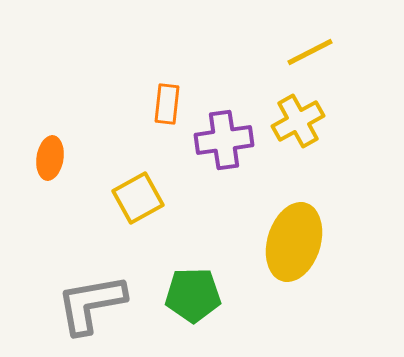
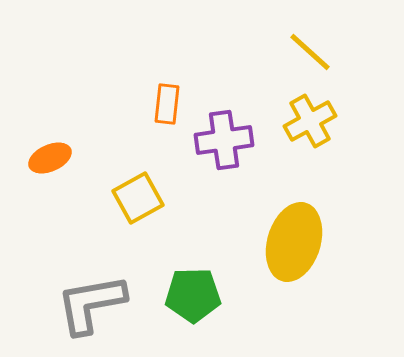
yellow line: rotated 69 degrees clockwise
yellow cross: moved 12 px right
orange ellipse: rotated 57 degrees clockwise
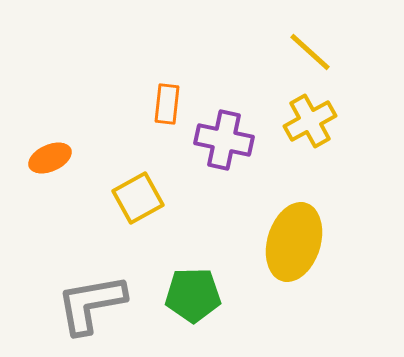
purple cross: rotated 20 degrees clockwise
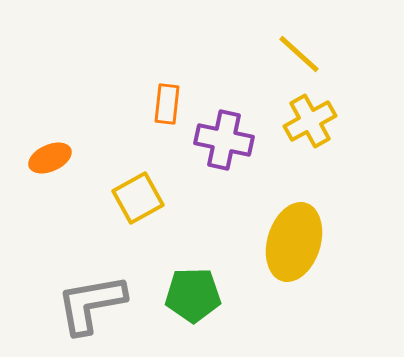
yellow line: moved 11 px left, 2 px down
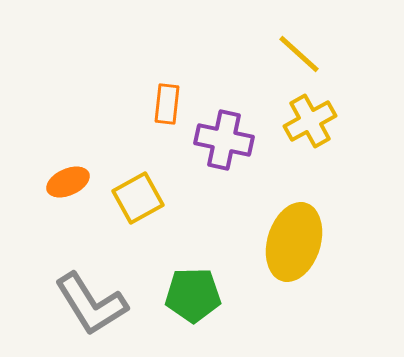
orange ellipse: moved 18 px right, 24 px down
gray L-shape: rotated 112 degrees counterclockwise
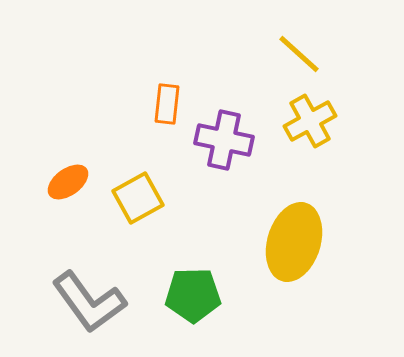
orange ellipse: rotated 12 degrees counterclockwise
gray L-shape: moved 2 px left, 2 px up; rotated 4 degrees counterclockwise
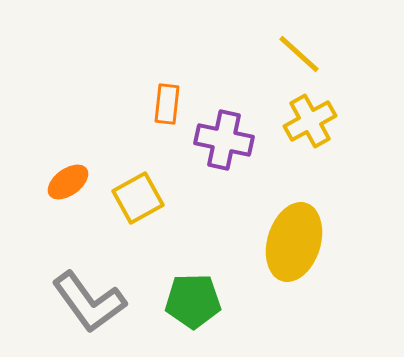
green pentagon: moved 6 px down
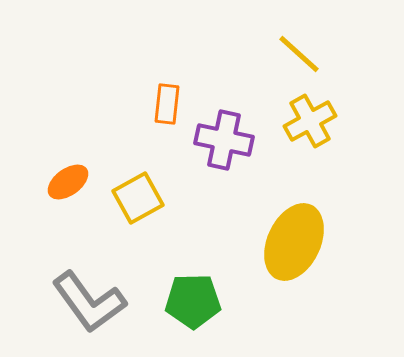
yellow ellipse: rotated 8 degrees clockwise
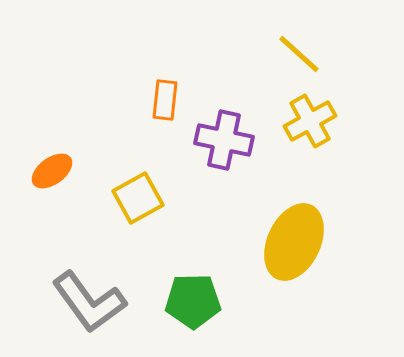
orange rectangle: moved 2 px left, 4 px up
orange ellipse: moved 16 px left, 11 px up
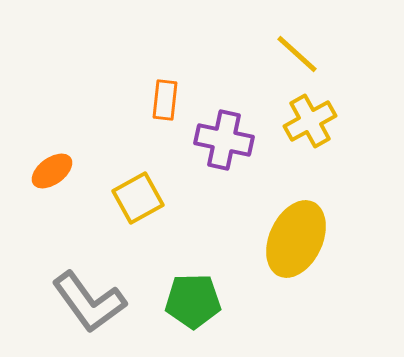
yellow line: moved 2 px left
yellow ellipse: moved 2 px right, 3 px up
